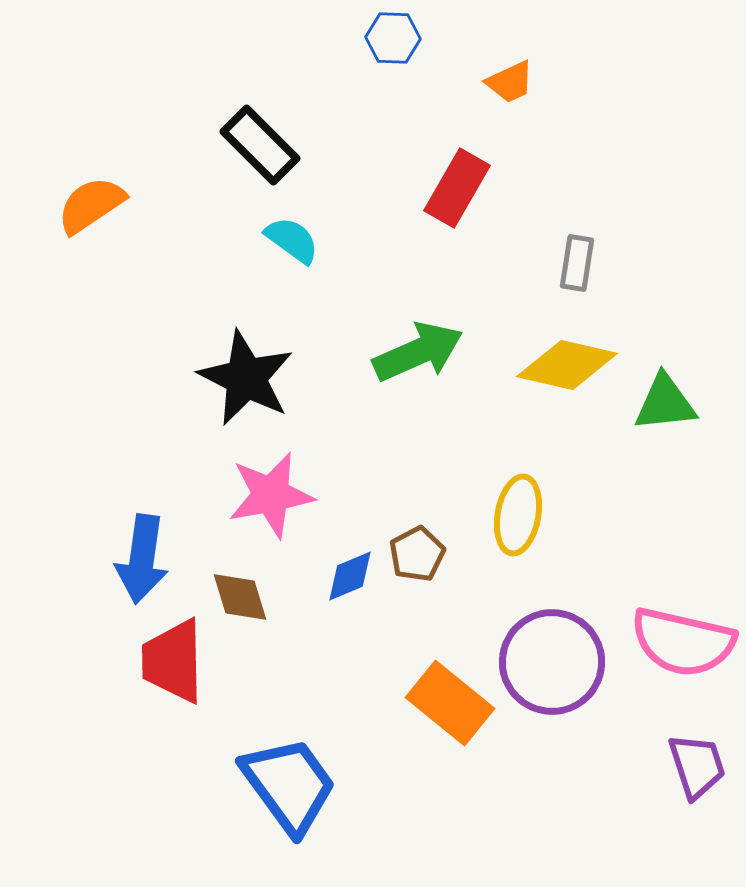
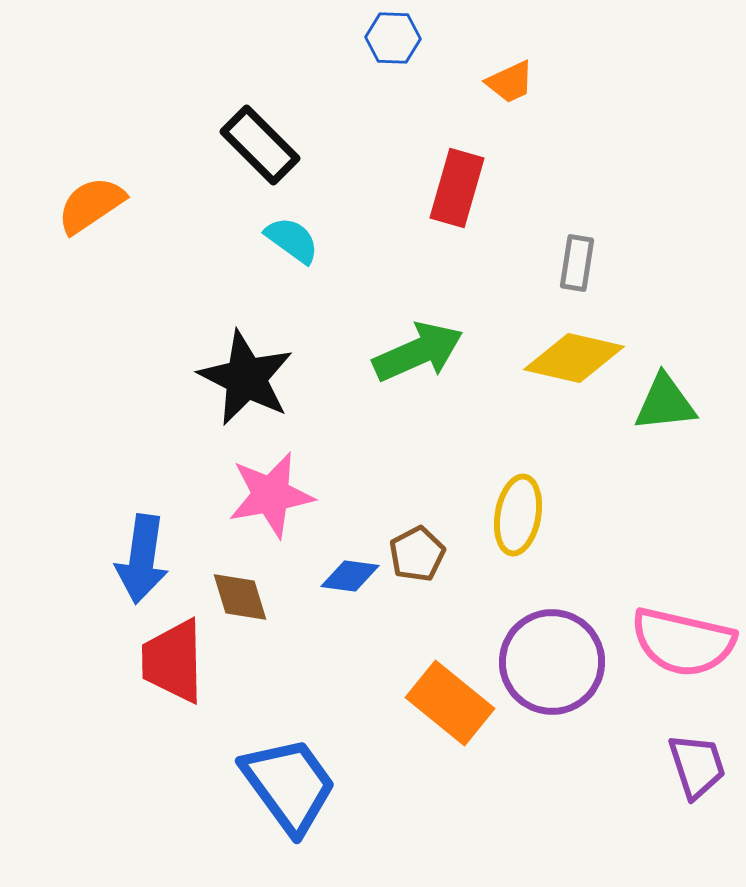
red rectangle: rotated 14 degrees counterclockwise
yellow diamond: moved 7 px right, 7 px up
blue diamond: rotated 30 degrees clockwise
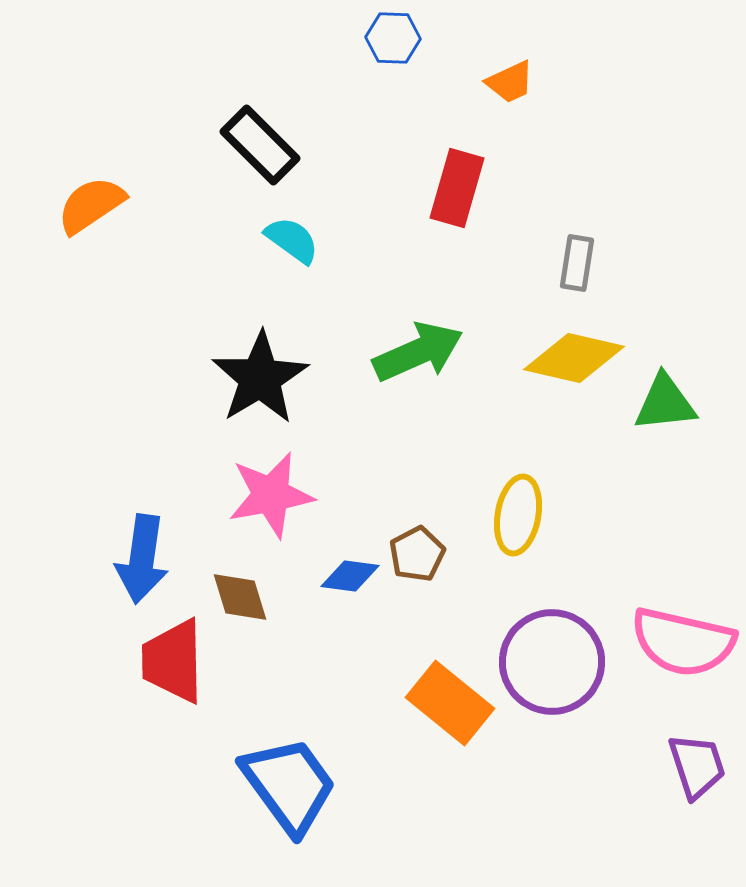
black star: moved 14 px right; rotated 14 degrees clockwise
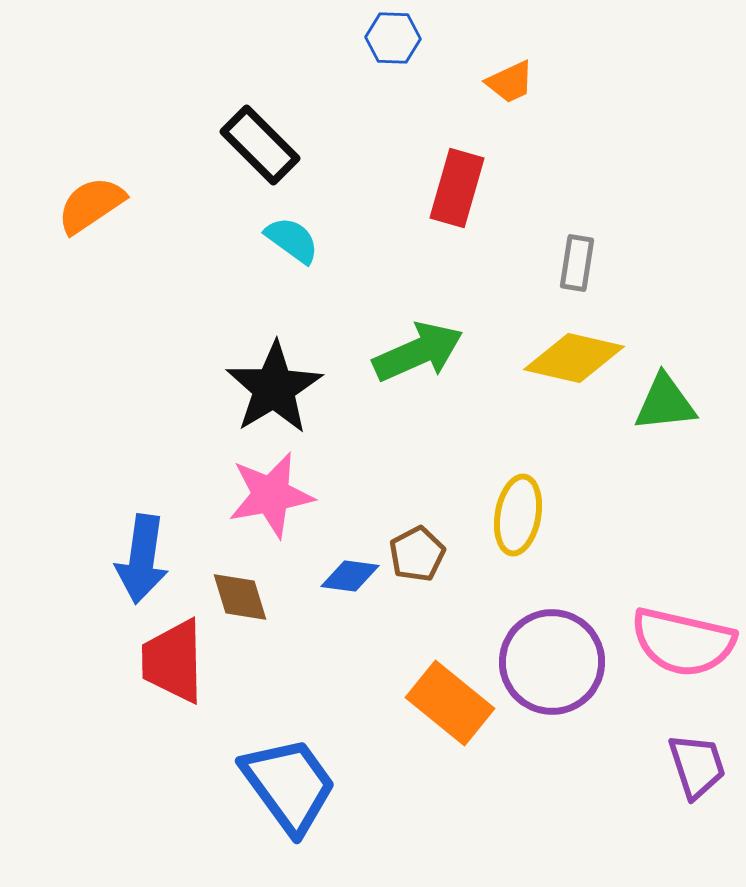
black star: moved 14 px right, 10 px down
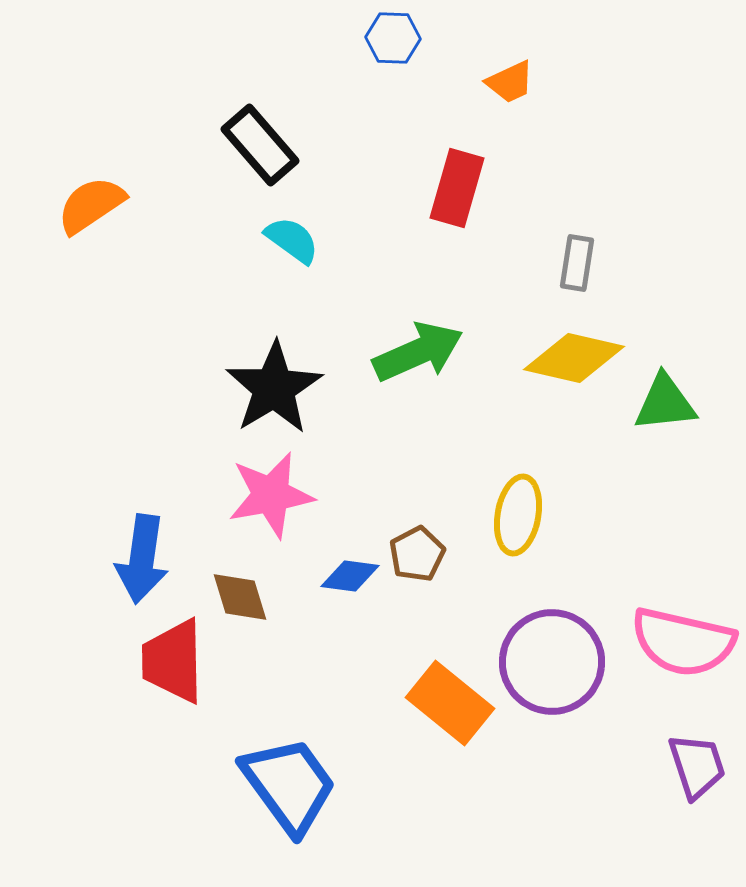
black rectangle: rotated 4 degrees clockwise
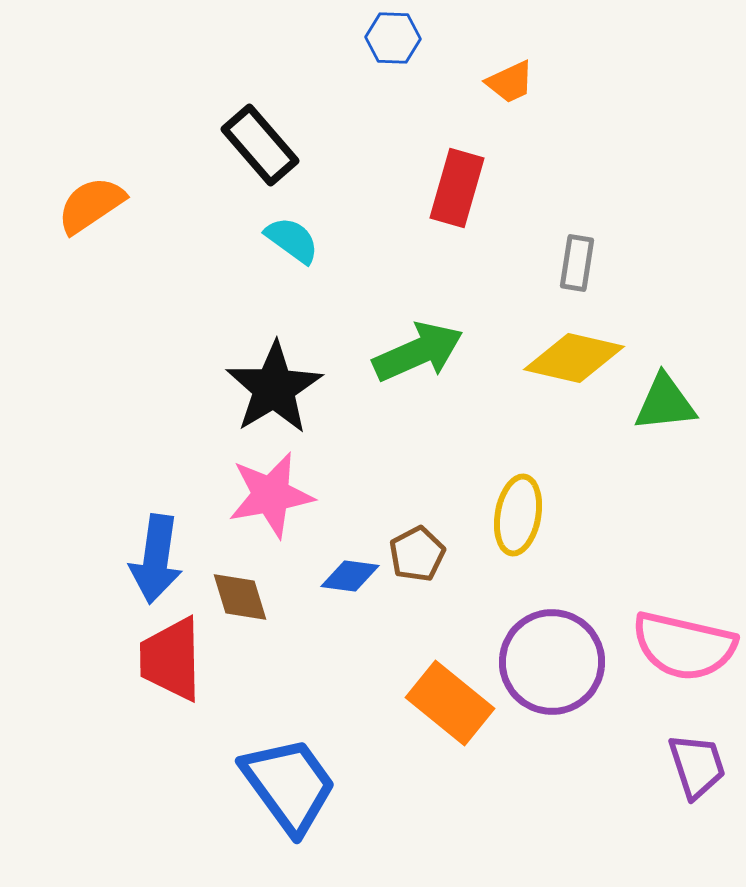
blue arrow: moved 14 px right
pink semicircle: moved 1 px right, 4 px down
red trapezoid: moved 2 px left, 2 px up
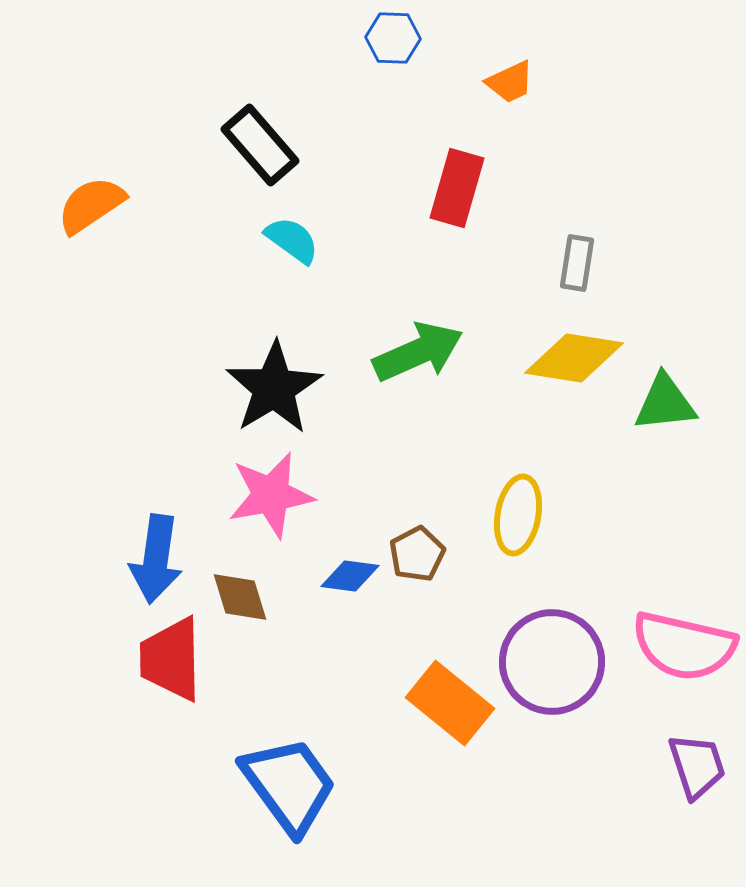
yellow diamond: rotated 4 degrees counterclockwise
